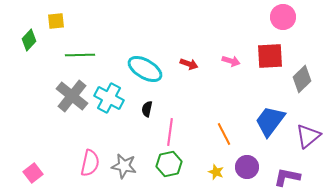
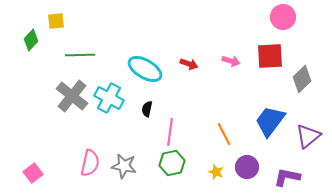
green diamond: moved 2 px right
green hexagon: moved 3 px right, 1 px up
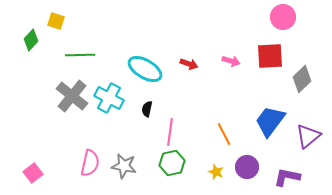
yellow square: rotated 24 degrees clockwise
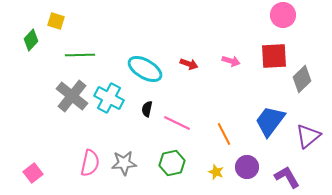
pink circle: moved 2 px up
red square: moved 4 px right
pink line: moved 7 px right, 9 px up; rotated 72 degrees counterclockwise
gray star: moved 3 px up; rotated 15 degrees counterclockwise
purple L-shape: rotated 48 degrees clockwise
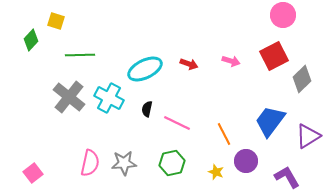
red square: rotated 24 degrees counterclockwise
cyan ellipse: rotated 56 degrees counterclockwise
gray cross: moved 3 px left, 1 px down
purple triangle: rotated 8 degrees clockwise
purple circle: moved 1 px left, 6 px up
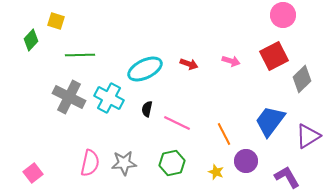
gray cross: rotated 12 degrees counterclockwise
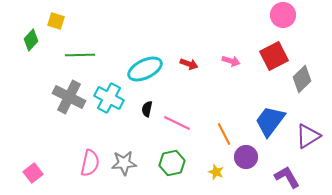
purple circle: moved 4 px up
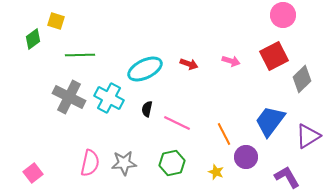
green diamond: moved 2 px right, 1 px up; rotated 10 degrees clockwise
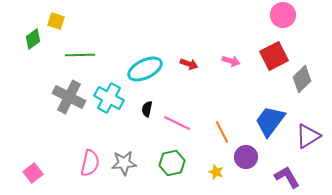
orange line: moved 2 px left, 2 px up
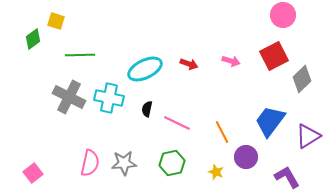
cyan cross: rotated 16 degrees counterclockwise
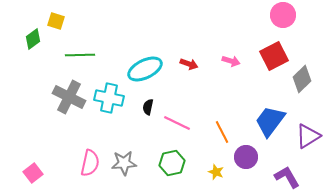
black semicircle: moved 1 px right, 2 px up
